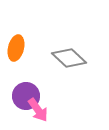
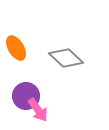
orange ellipse: rotated 45 degrees counterclockwise
gray diamond: moved 3 px left
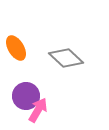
pink arrow: rotated 115 degrees counterclockwise
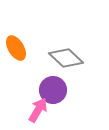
purple circle: moved 27 px right, 6 px up
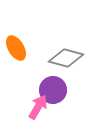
gray diamond: rotated 28 degrees counterclockwise
pink arrow: moved 3 px up
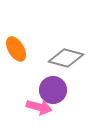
orange ellipse: moved 1 px down
pink arrow: moved 1 px right; rotated 75 degrees clockwise
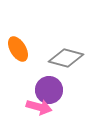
orange ellipse: moved 2 px right
purple circle: moved 4 px left
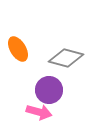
pink arrow: moved 5 px down
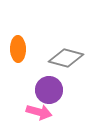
orange ellipse: rotated 30 degrees clockwise
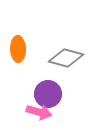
purple circle: moved 1 px left, 4 px down
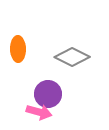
gray diamond: moved 6 px right, 1 px up; rotated 12 degrees clockwise
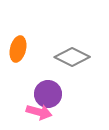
orange ellipse: rotated 15 degrees clockwise
